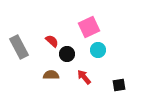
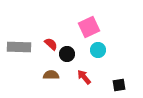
red semicircle: moved 1 px left, 3 px down
gray rectangle: rotated 60 degrees counterclockwise
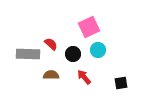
gray rectangle: moved 9 px right, 7 px down
black circle: moved 6 px right
black square: moved 2 px right, 2 px up
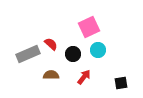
gray rectangle: rotated 25 degrees counterclockwise
red arrow: rotated 77 degrees clockwise
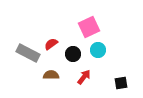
red semicircle: rotated 80 degrees counterclockwise
gray rectangle: moved 1 px up; rotated 50 degrees clockwise
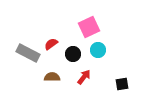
brown semicircle: moved 1 px right, 2 px down
black square: moved 1 px right, 1 px down
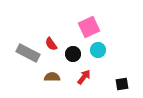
red semicircle: rotated 88 degrees counterclockwise
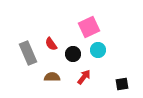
gray rectangle: rotated 40 degrees clockwise
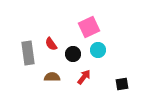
gray rectangle: rotated 15 degrees clockwise
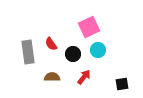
gray rectangle: moved 1 px up
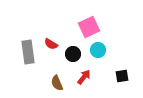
red semicircle: rotated 24 degrees counterclockwise
brown semicircle: moved 5 px right, 6 px down; rotated 112 degrees counterclockwise
black square: moved 8 px up
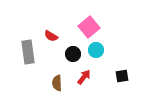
pink square: rotated 15 degrees counterclockwise
red semicircle: moved 8 px up
cyan circle: moved 2 px left
brown semicircle: rotated 21 degrees clockwise
